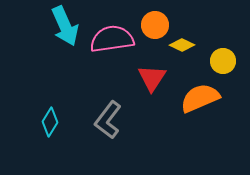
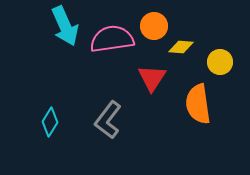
orange circle: moved 1 px left, 1 px down
yellow diamond: moved 1 px left, 2 px down; rotated 20 degrees counterclockwise
yellow circle: moved 3 px left, 1 px down
orange semicircle: moved 2 px left, 6 px down; rotated 75 degrees counterclockwise
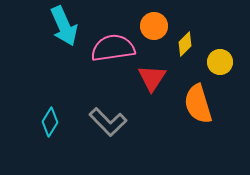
cyan arrow: moved 1 px left
pink semicircle: moved 1 px right, 9 px down
yellow diamond: moved 4 px right, 3 px up; rotated 50 degrees counterclockwise
orange semicircle: rotated 9 degrees counterclockwise
gray L-shape: moved 2 px down; rotated 81 degrees counterclockwise
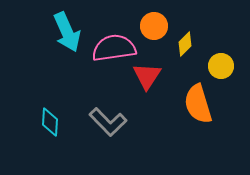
cyan arrow: moved 3 px right, 6 px down
pink semicircle: moved 1 px right
yellow circle: moved 1 px right, 4 px down
red triangle: moved 5 px left, 2 px up
cyan diamond: rotated 28 degrees counterclockwise
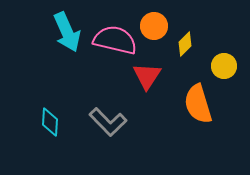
pink semicircle: moved 1 px right, 8 px up; rotated 21 degrees clockwise
yellow circle: moved 3 px right
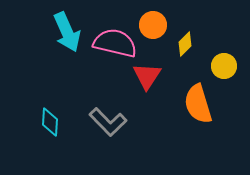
orange circle: moved 1 px left, 1 px up
pink semicircle: moved 3 px down
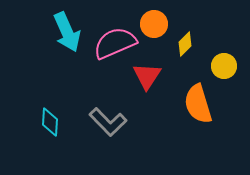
orange circle: moved 1 px right, 1 px up
pink semicircle: rotated 36 degrees counterclockwise
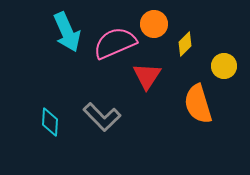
gray L-shape: moved 6 px left, 5 px up
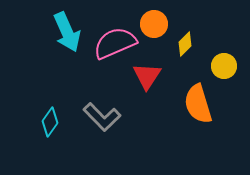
cyan diamond: rotated 32 degrees clockwise
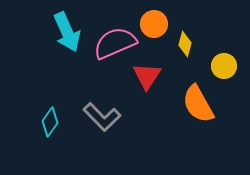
yellow diamond: rotated 30 degrees counterclockwise
orange semicircle: rotated 12 degrees counterclockwise
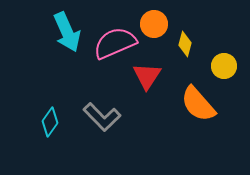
orange semicircle: rotated 12 degrees counterclockwise
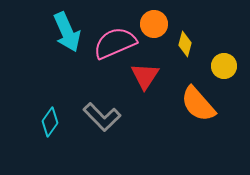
red triangle: moved 2 px left
